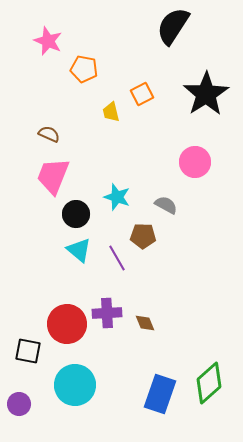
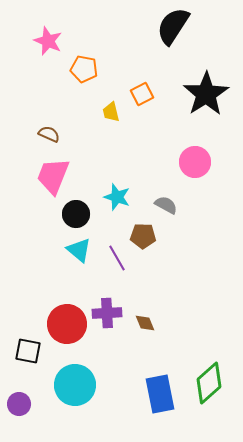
blue rectangle: rotated 30 degrees counterclockwise
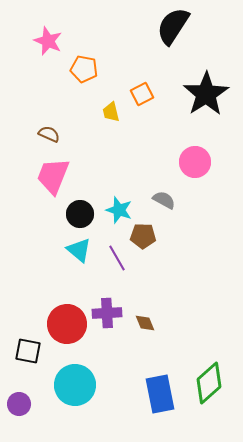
cyan star: moved 2 px right, 13 px down
gray semicircle: moved 2 px left, 5 px up
black circle: moved 4 px right
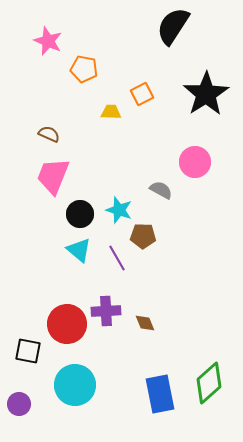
yellow trapezoid: rotated 105 degrees clockwise
gray semicircle: moved 3 px left, 10 px up
purple cross: moved 1 px left, 2 px up
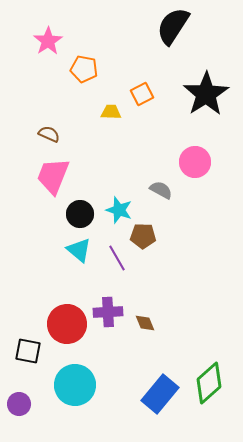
pink star: rotated 16 degrees clockwise
purple cross: moved 2 px right, 1 px down
blue rectangle: rotated 51 degrees clockwise
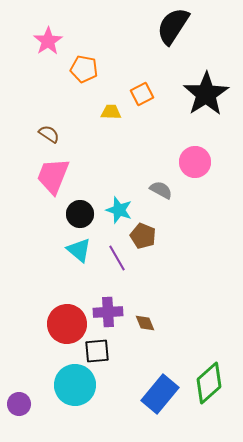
brown semicircle: rotated 10 degrees clockwise
brown pentagon: rotated 20 degrees clockwise
black square: moved 69 px right; rotated 16 degrees counterclockwise
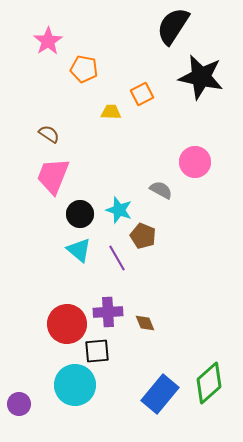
black star: moved 5 px left, 17 px up; rotated 27 degrees counterclockwise
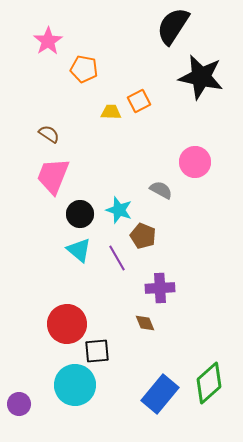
orange square: moved 3 px left, 7 px down
purple cross: moved 52 px right, 24 px up
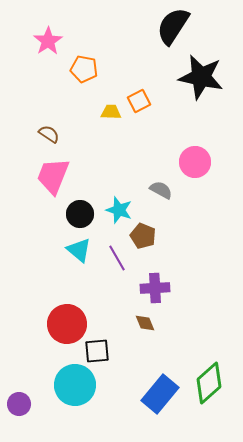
purple cross: moved 5 px left
